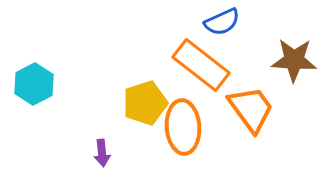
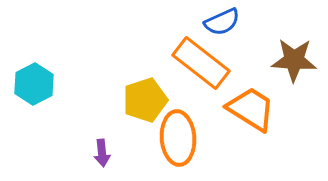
orange rectangle: moved 2 px up
yellow pentagon: moved 3 px up
orange trapezoid: rotated 22 degrees counterclockwise
orange ellipse: moved 5 px left, 11 px down
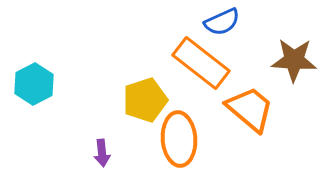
orange trapezoid: moved 1 px left; rotated 8 degrees clockwise
orange ellipse: moved 1 px right, 1 px down
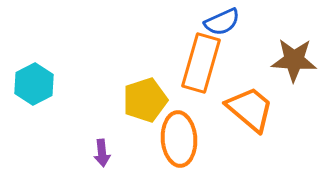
orange rectangle: rotated 68 degrees clockwise
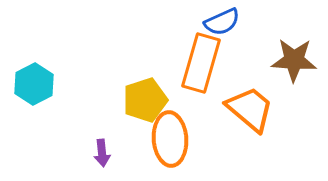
orange ellipse: moved 9 px left
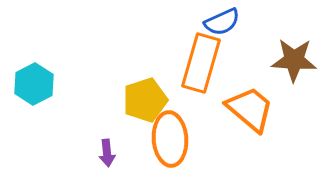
purple arrow: moved 5 px right
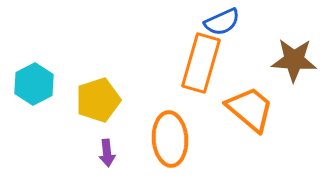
yellow pentagon: moved 47 px left
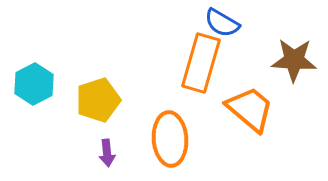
blue semicircle: moved 1 px down; rotated 54 degrees clockwise
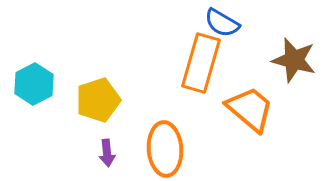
brown star: rotated 12 degrees clockwise
orange ellipse: moved 5 px left, 10 px down
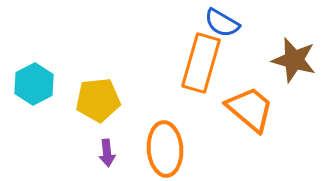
yellow pentagon: rotated 12 degrees clockwise
